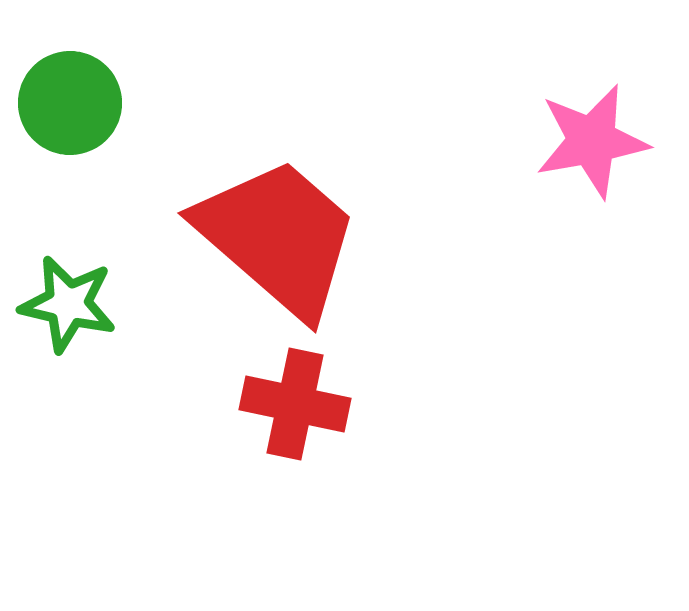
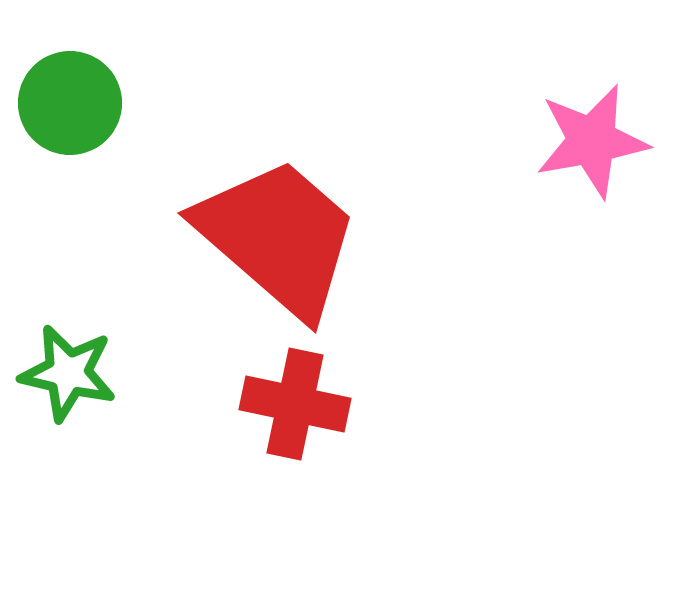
green star: moved 69 px down
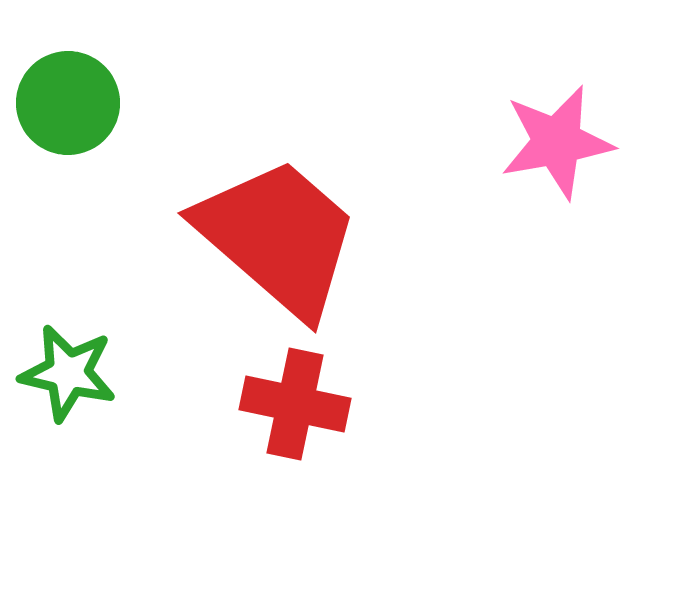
green circle: moved 2 px left
pink star: moved 35 px left, 1 px down
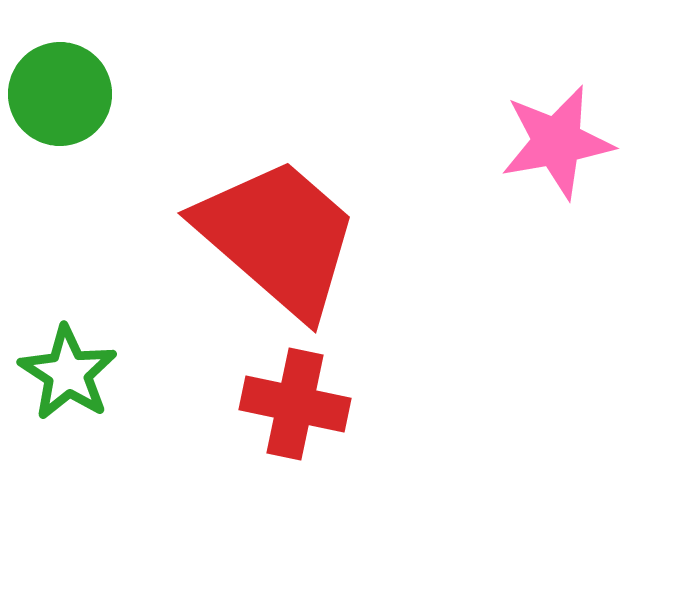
green circle: moved 8 px left, 9 px up
green star: rotated 20 degrees clockwise
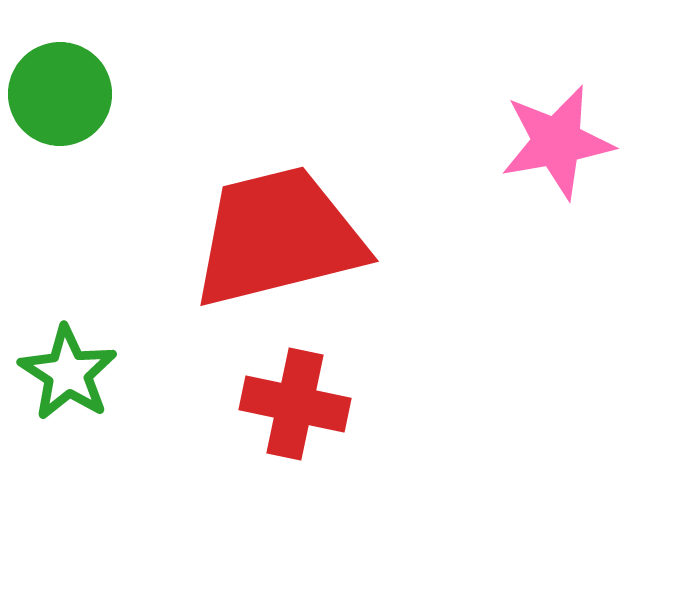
red trapezoid: rotated 55 degrees counterclockwise
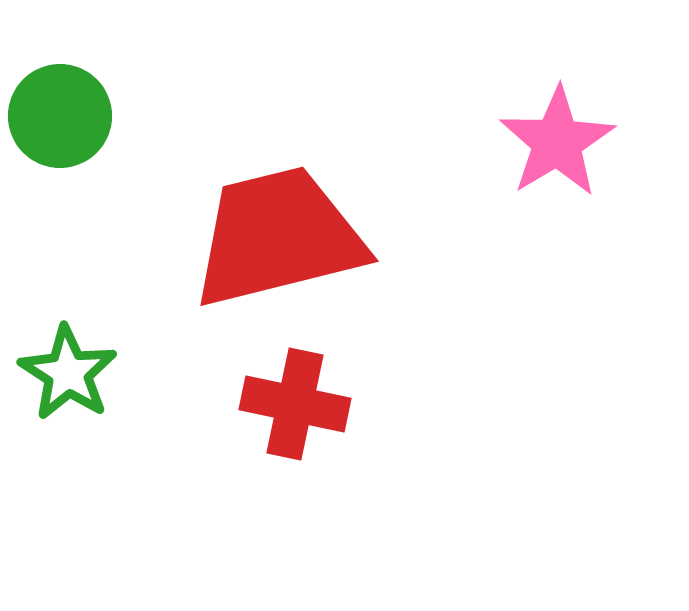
green circle: moved 22 px down
pink star: rotated 21 degrees counterclockwise
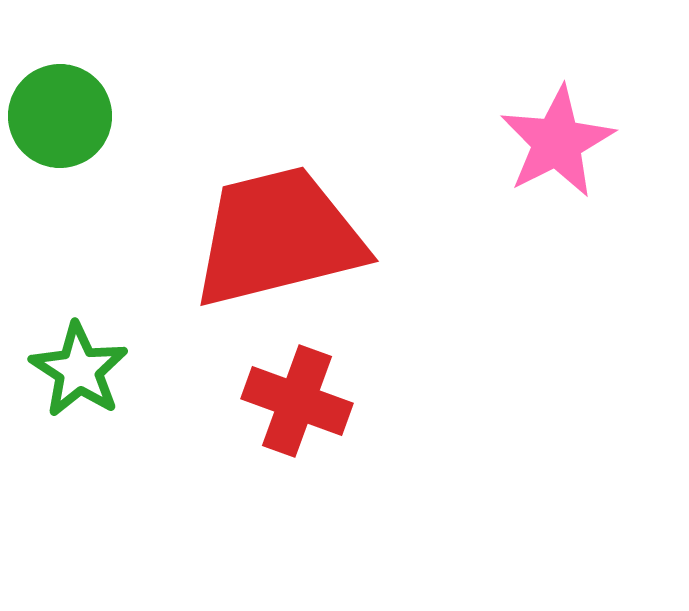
pink star: rotated 4 degrees clockwise
green star: moved 11 px right, 3 px up
red cross: moved 2 px right, 3 px up; rotated 8 degrees clockwise
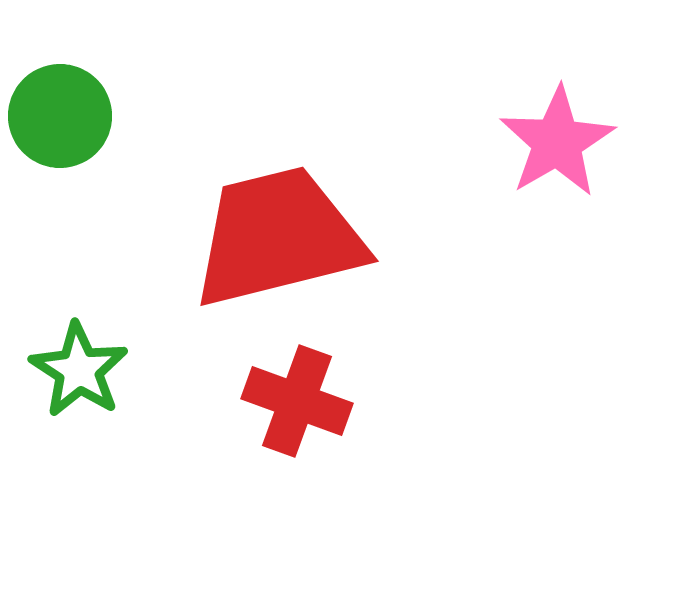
pink star: rotated 3 degrees counterclockwise
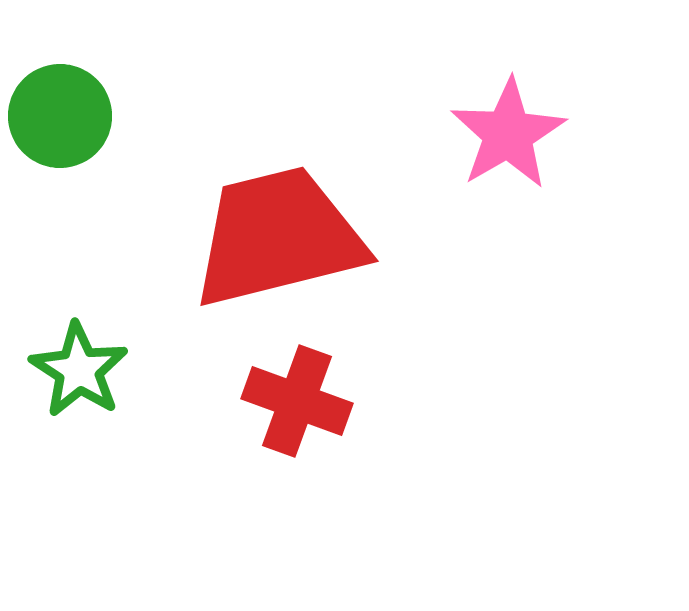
pink star: moved 49 px left, 8 px up
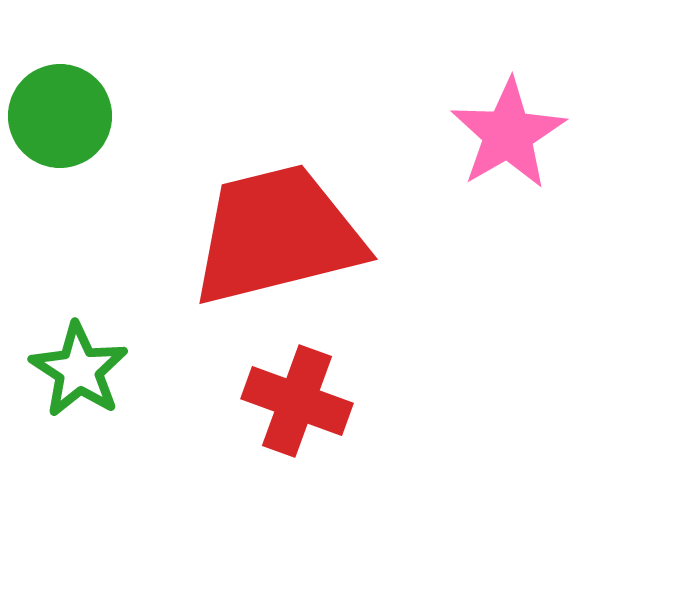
red trapezoid: moved 1 px left, 2 px up
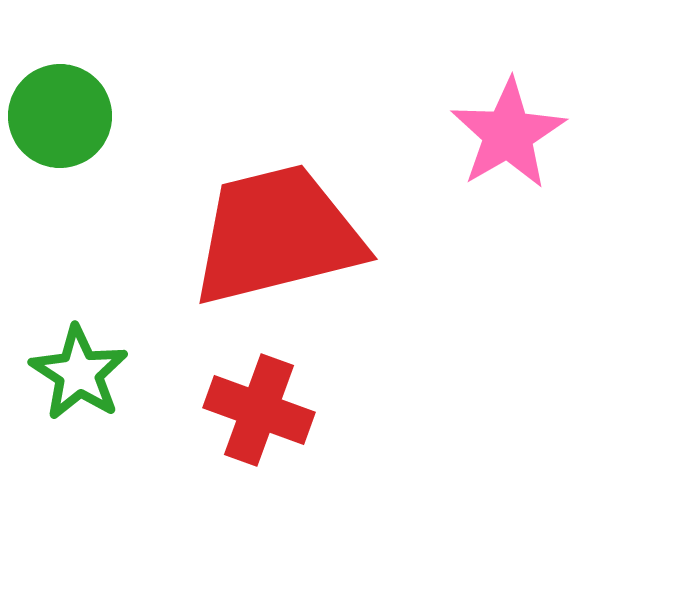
green star: moved 3 px down
red cross: moved 38 px left, 9 px down
